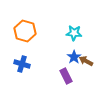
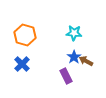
orange hexagon: moved 4 px down
blue cross: rotated 28 degrees clockwise
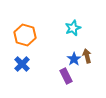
cyan star: moved 1 px left, 5 px up; rotated 28 degrees counterclockwise
blue star: moved 2 px down
brown arrow: moved 1 px right, 5 px up; rotated 48 degrees clockwise
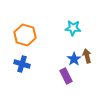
cyan star: rotated 28 degrees clockwise
blue cross: rotated 28 degrees counterclockwise
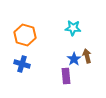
purple rectangle: rotated 21 degrees clockwise
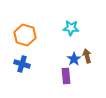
cyan star: moved 2 px left
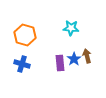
purple rectangle: moved 6 px left, 13 px up
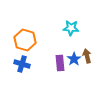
orange hexagon: moved 5 px down
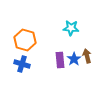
purple rectangle: moved 3 px up
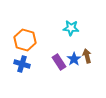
purple rectangle: moved 1 px left, 2 px down; rotated 28 degrees counterclockwise
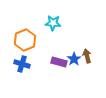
cyan star: moved 18 px left, 5 px up
orange hexagon: rotated 20 degrees clockwise
purple rectangle: rotated 42 degrees counterclockwise
